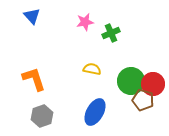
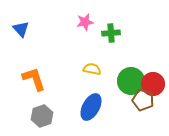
blue triangle: moved 11 px left, 13 px down
green cross: rotated 18 degrees clockwise
blue ellipse: moved 4 px left, 5 px up
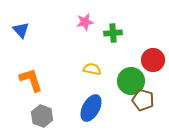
blue triangle: moved 1 px down
green cross: moved 2 px right
orange L-shape: moved 3 px left, 1 px down
red circle: moved 24 px up
blue ellipse: moved 1 px down
gray hexagon: rotated 20 degrees counterclockwise
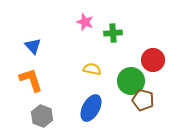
pink star: rotated 30 degrees clockwise
blue triangle: moved 12 px right, 16 px down
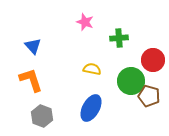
green cross: moved 6 px right, 5 px down
brown pentagon: moved 6 px right, 4 px up
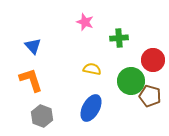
brown pentagon: moved 1 px right
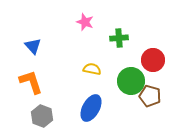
orange L-shape: moved 2 px down
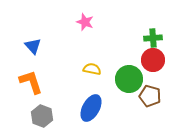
green cross: moved 34 px right
green circle: moved 2 px left, 2 px up
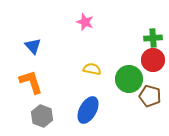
blue ellipse: moved 3 px left, 2 px down
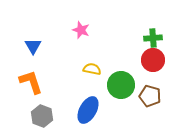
pink star: moved 4 px left, 8 px down
blue triangle: rotated 12 degrees clockwise
green circle: moved 8 px left, 6 px down
